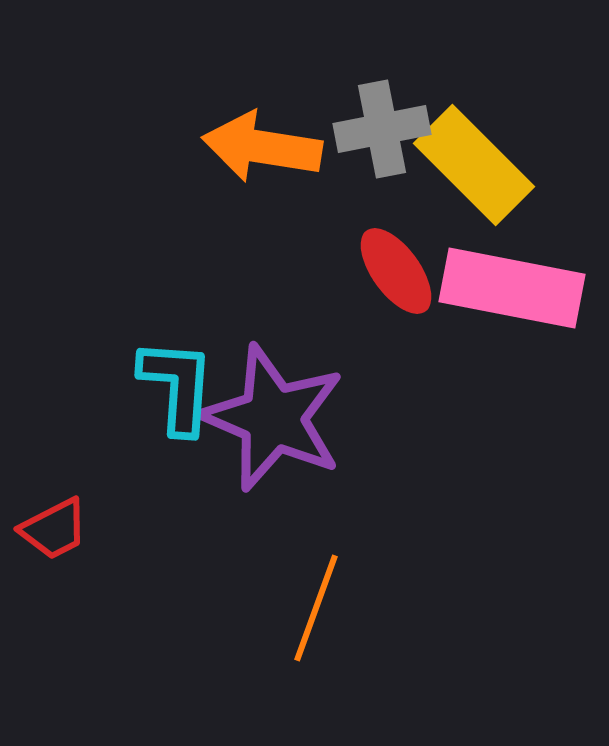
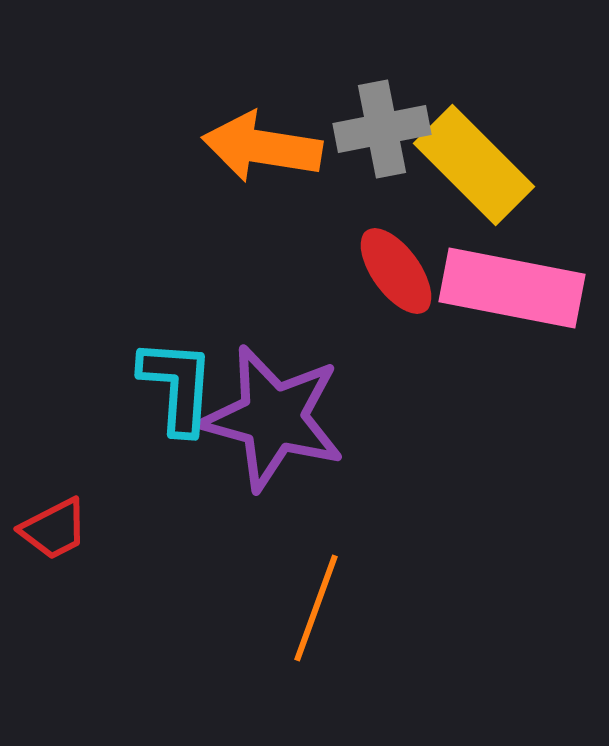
purple star: rotated 8 degrees counterclockwise
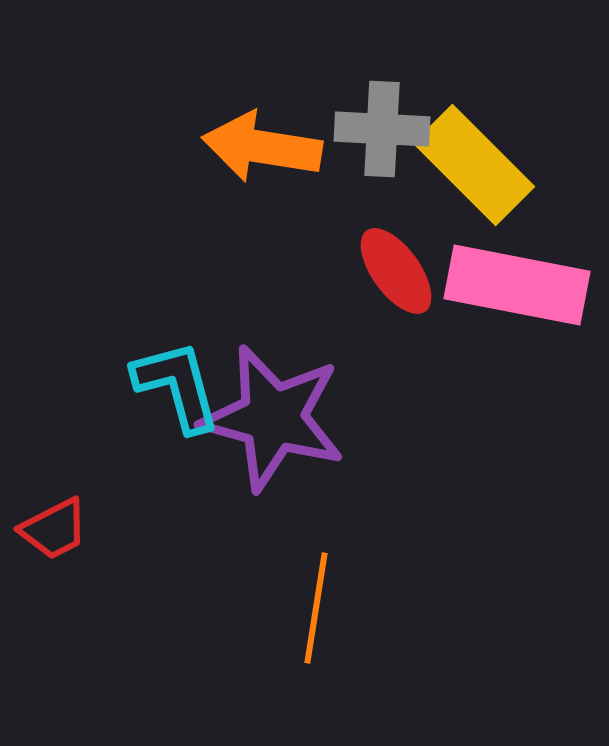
gray cross: rotated 14 degrees clockwise
pink rectangle: moved 5 px right, 3 px up
cyan L-shape: rotated 19 degrees counterclockwise
orange line: rotated 11 degrees counterclockwise
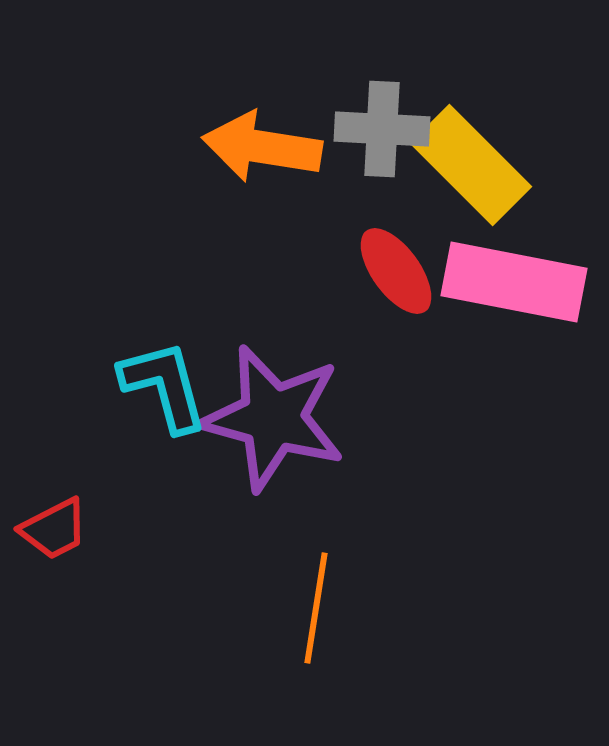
yellow rectangle: moved 3 px left
pink rectangle: moved 3 px left, 3 px up
cyan L-shape: moved 13 px left
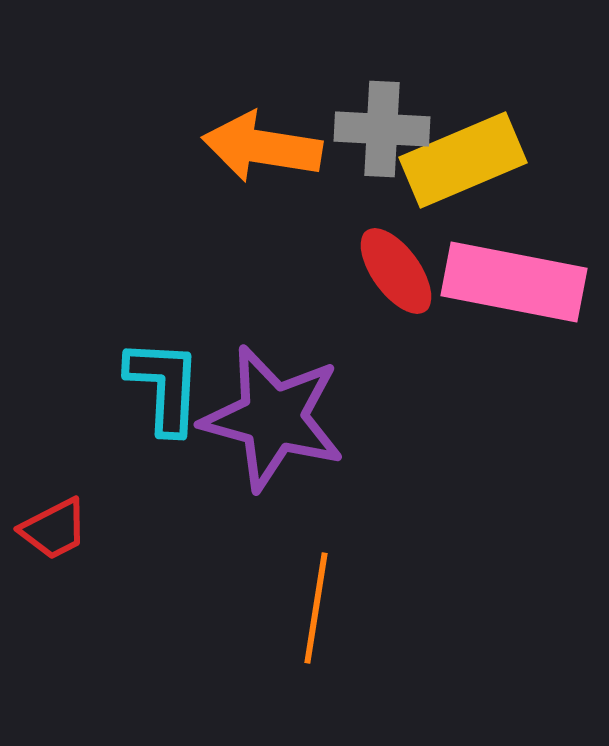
yellow rectangle: moved 8 px left, 5 px up; rotated 68 degrees counterclockwise
cyan L-shape: rotated 18 degrees clockwise
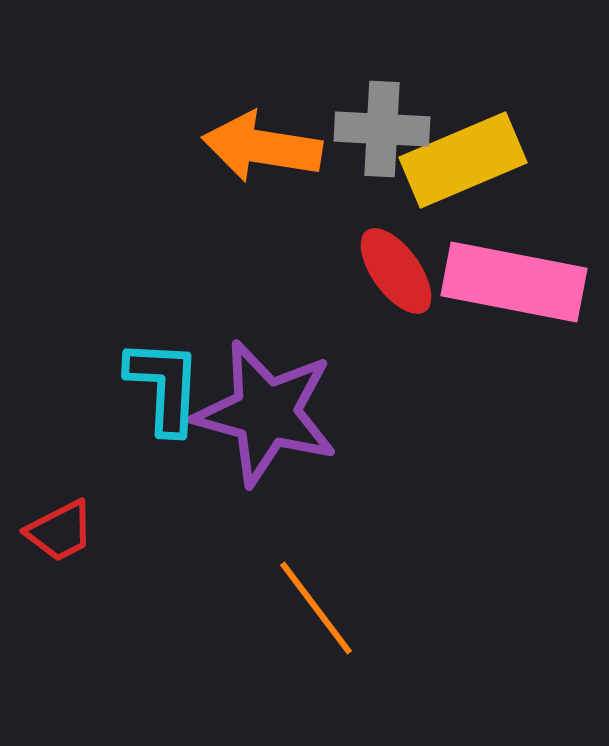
purple star: moved 7 px left, 5 px up
red trapezoid: moved 6 px right, 2 px down
orange line: rotated 46 degrees counterclockwise
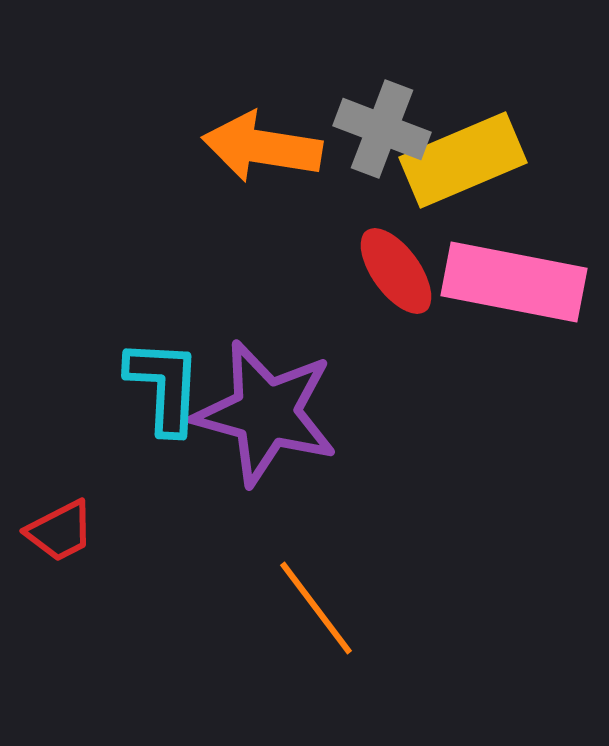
gray cross: rotated 18 degrees clockwise
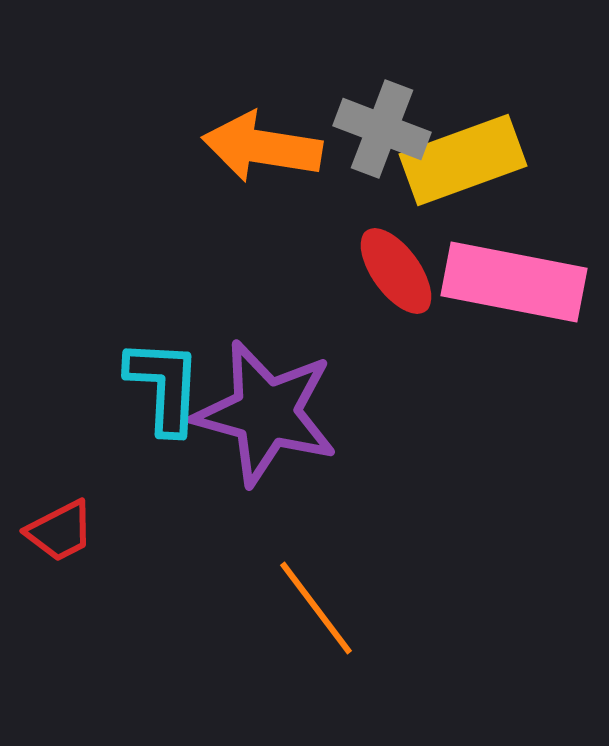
yellow rectangle: rotated 3 degrees clockwise
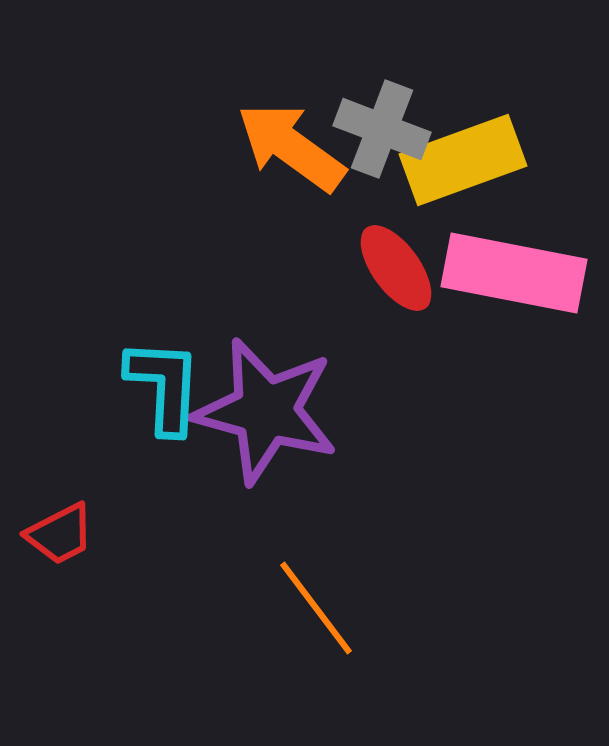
orange arrow: moved 29 px right; rotated 27 degrees clockwise
red ellipse: moved 3 px up
pink rectangle: moved 9 px up
purple star: moved 2 px up
red trapezoid: moved 3 px down
